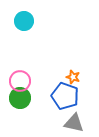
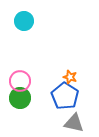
orange star: moved 3 px left
blue pentagon: rotated 12 degrees clockwise
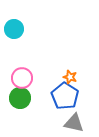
cyan circle: moved 10 px left, 8 px down
pink circle: moved 2 px right, 3 px up
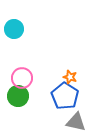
green circle: moved 2 px left, 2 px up
gray triangle: moved 2 px right, 1 px up
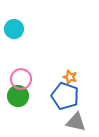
pink circle: moved 1 px left, 1 px down
blue pentagon: rotated 12 degrees counterclockwise
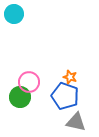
cyan circle: moved 15 px up
pink circle: moved 8 px right, 3 px down
green circle: moved 2 px right, 1 px down
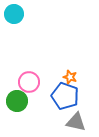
green circle: moved 3 px left, 4 px down
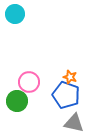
cyan circle: moved 1 px right
blue pentagon: moved 1 px right, 1 px up
gray triangle: moved 2 px left, 1 px down
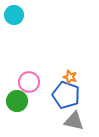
cyan circle: moved 1 px left, 1 px down
gray triangle: moved 2 px up
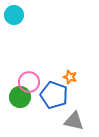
blue pentagon: moved 12 px left
green circle: moved 3 px right, 4 px up
